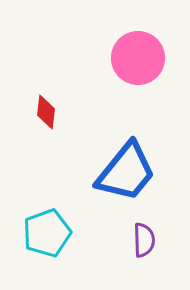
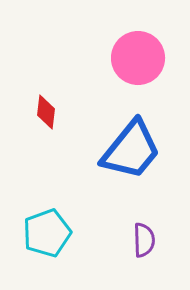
blue trapezoid: moved 5 px right, 22 px up
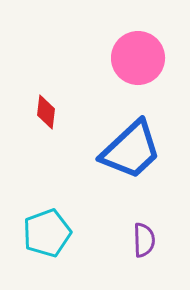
blue trapezoid: rotated 8 degrees clockwise
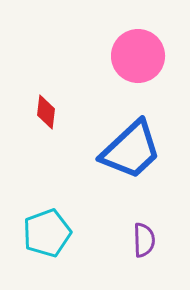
pink circle: moved 2 px up
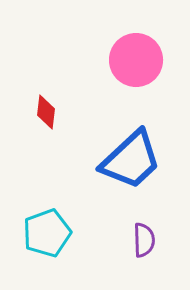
pink circle: moved 2 px left, 4 px down
blue trapezoid: moved 10 px down
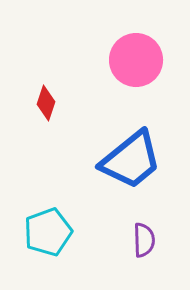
red diamond: moved 9 px up; rotated 12 degrees clockwise
blue trapezoid: rotated 4 degrees clockwise
cyan pentagon: moved 1 px right, 1 px up
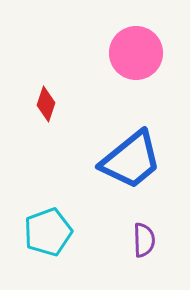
pink circle: moved 7 px up
red diamond: moved 1 px down
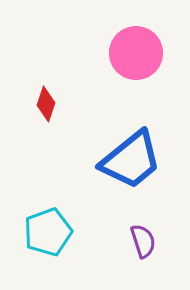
purple semicircle: moved 1 px left, 1 px down; rotated 16 degrees counterclockwise
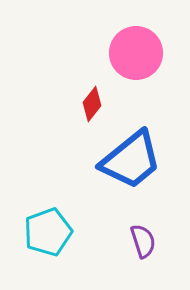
red diamond: moved 46 px right; rotated 20 degrees clockwise
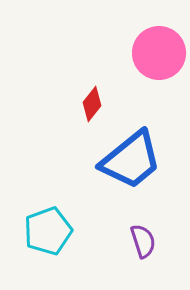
pink circle: moved 23 px right
cyan pentagon: moved 1 px up
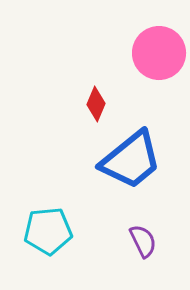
red diamond: moved 4 px right; rotated 16 degrees counterclockwise
cyan pentagon: rotated 15 degrees clockwise
purple semicircle: rotated 8 degrees counterclockwise
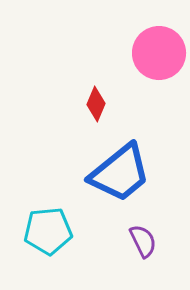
blue trapezoid: moved 11 px left, 13 px down
